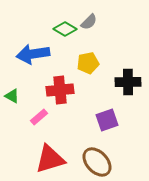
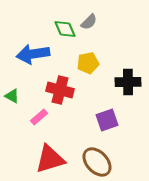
green diamond: rotated 35 degrees clockwise
red cross: rotated 20 degrees clockwise
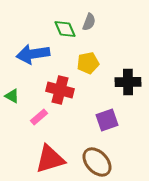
gray semicircle: rotated 24 degrees counterclockwise
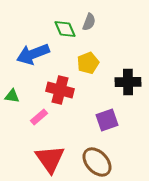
blue arrow: rotated 12 degrees counterclockwise
yellow pentagon: rotated 10 degrees counterclockwise
green triangle: rotated 21 degrees counterclockwise
red triangle: rotated 48 degrees counterclockwise
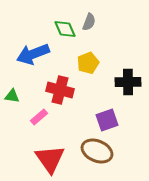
brown ellipse: moved 11 px up; rotated 24 degrees counterclockwise
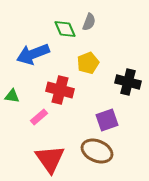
black cross: rotated 15 degrees clockwise
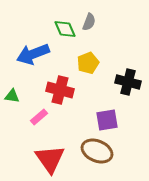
purple square: rotated 10 degrees clockwise
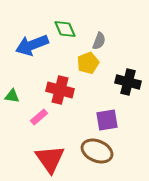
gray semicircle: moved 10 px right, 19 px down
blue arrow: moved 1 px left, 9 px up
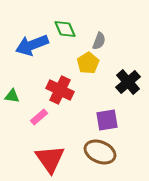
yellow pentagon: rotated 10 degrees counterclockwise
black cross: rotated 35 degrees clockwise
red cross: rotated 12 degrees clockwise
brown ellipse: moved 3 px right, 1 px down
